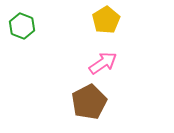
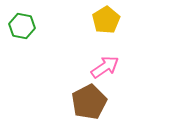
green hexagon: rotated 10 degrees counterclockwise
pink arrow: moved 2 px right, 4 px down
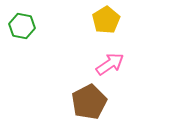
pink arrow: moved 5 px right, 3 px up
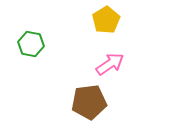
green hexagon: moved 9 px right, 18 px down
brown pentagon: rotated 20 degrees clockwise
